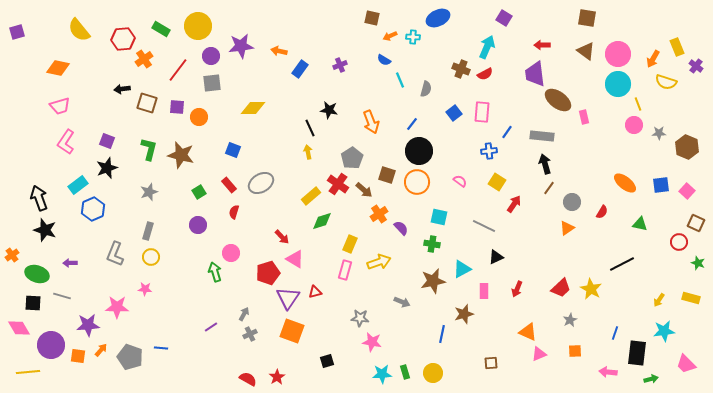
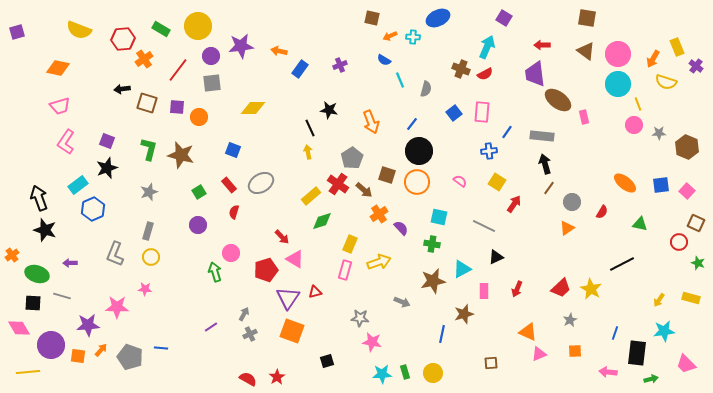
yellow semicircle at (79, 30): rotated 30 degrees counterclockwise
red pentagon at (268, 273): moved 2 px left, 3 px up
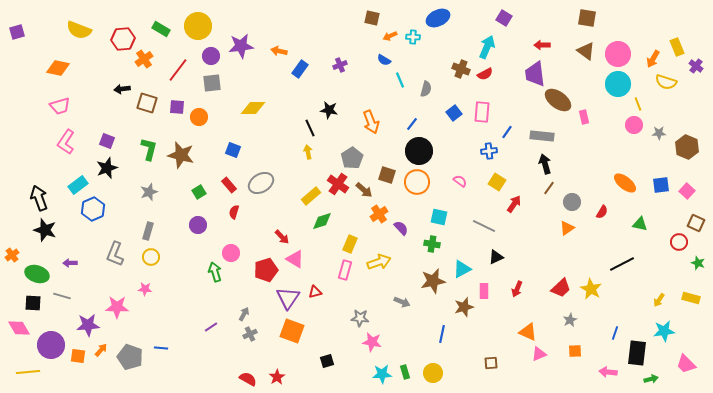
brown star at (464, 314): moved 7 px up
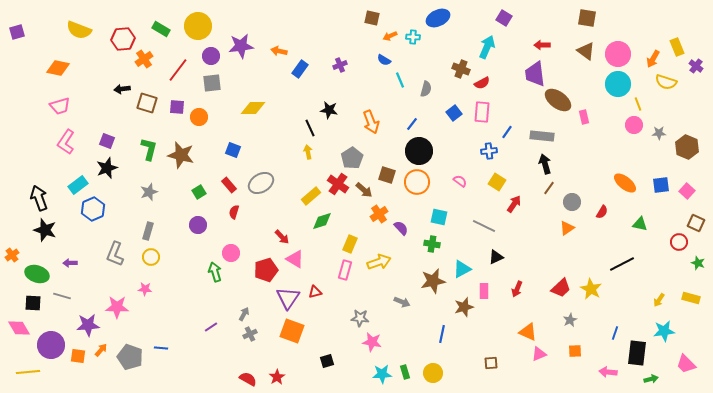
red semicircle at (485, 74): moved 3 px left, 9 px down
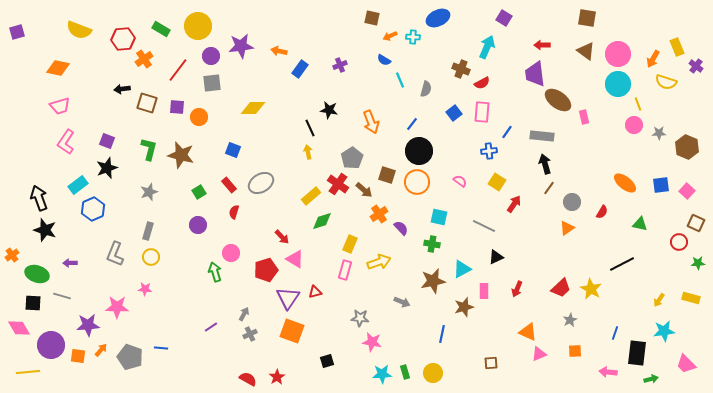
green star at (698, 263): rotated 24 degrees counterclockwise
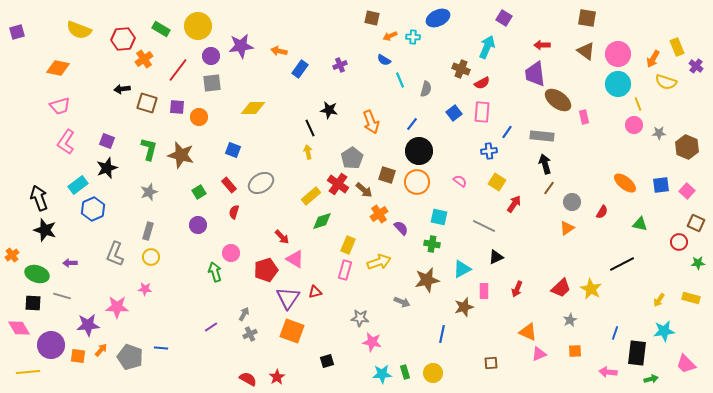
yellow rectangle at (350, 244): moved 2 px left, 1 px down
brown star at (433, 281): moved 6 px left, 1 px up
